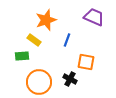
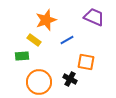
blue line: rotated 40 degrees clockwise
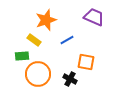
orange circle: moved 1 px left, 8 px up
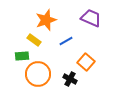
purple trapezoid: moved 3 px left, 1 px down
blue line: moved 1 px left, 1 px down
orange square: rotated 30 degrees clockwise
